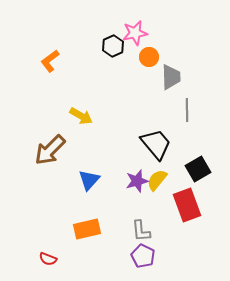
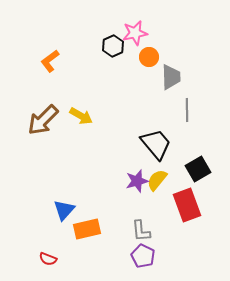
brown arrow: moved 7 px left, 30 px up
blue triangle: moved 25 px left, 30 px down
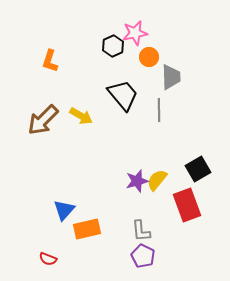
orange L-shape: rotated 35 degrees counterclockwise
gray line: moved 28 px left
black trapezoid: moved 33 px left, 49 px up
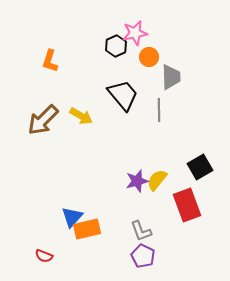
black hexagon: moved 3 px right
black square: moved 2 px right, 2 px up
blue triangle: moved 8 px right, 7 px down
gray L-shape: rotated 15 degrees counterclockwise
red semicircle: moved 4 px left, 3 px up
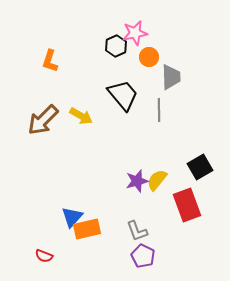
gray L-shape: moved 4 px left
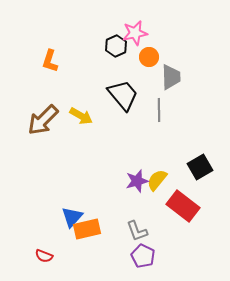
red rectangle: moved 4 px left, 1 px down; rotated 32 degrees counterclockwise
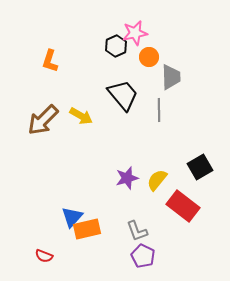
purple star: moved 10 px left, 3 px up
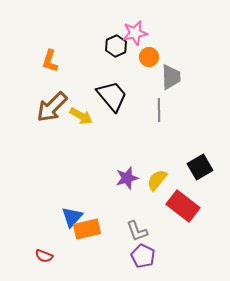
black trapezoid: moved 11 px left, 1 px down
brown arrow: moved 9 px right, 13 px up
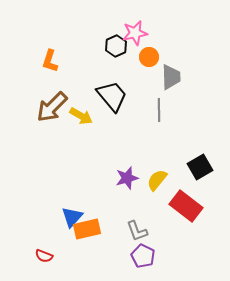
red rectangle: moved 3 px right
